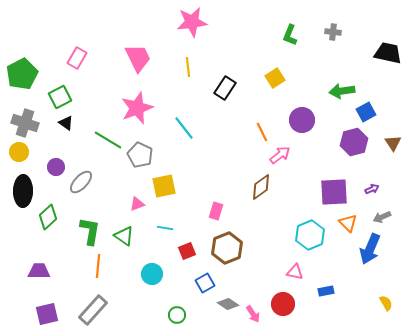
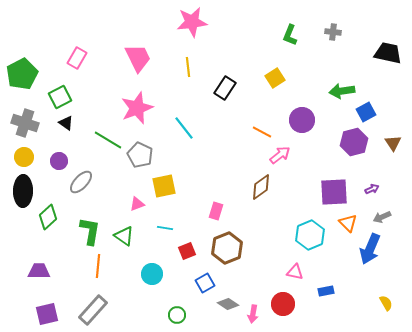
orange line at (262, 132): rotated 36 degrees counterclockwise
yellow circle at (19, 152): moved 5 px right, 5 px down
purple circle at (56, 167): moved 3 px right, 6 px up
pink arrow at (253, 314): rotated 42 degrees clockwise
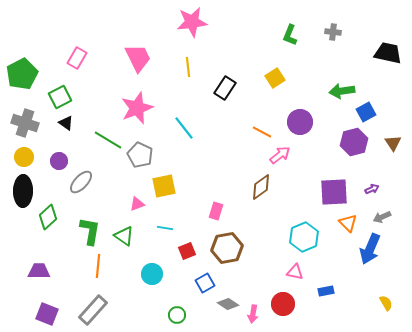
purple circle at (302, 120): moved 2 px left, 2 px down
cyan hexagon at (310, 235): moved 6 px left, 2 px down
brown hexagon at (227, 248): rotated 12 degrees clockwise
purple square at (47, 314): rotated 35 degrees clockwise
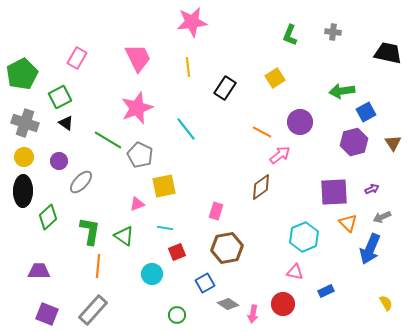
cyan line at (184, 128): moved 2 px right, 1 px down
red square at (187, 251): moved 10 px left, 1 px down
blue rectangle at (326, 291): rotated 14 degrees counterclockwise
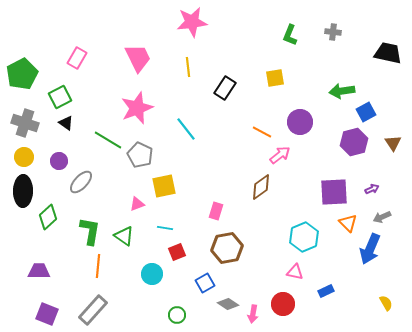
yellow square at (275, 78): rotated 24 degrees clockwise
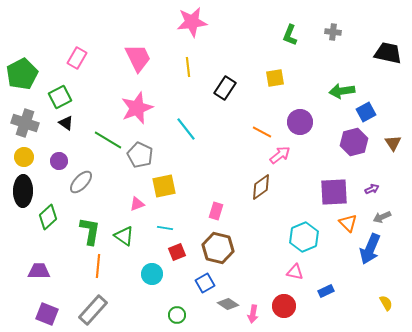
brown hexagon at (227, 248): moved 9 px left; rotated 24 degrees clockwise
red circle at (283, 304): moved 1 px right, 2 px down
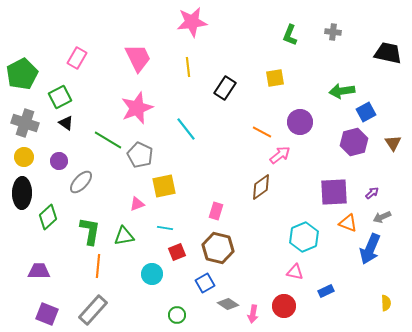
purple arrow at (372, 189): moved 4 px down; rotated 16 degrees counterclockwise
black ellipse at (23, 191): moved 1 px left, 2 px down
orange triangle at (348, 223): rotated 24 degrees counterclockwise
green triangle at (124, 236): rotated 45 degrees counterclockwise
yellow semicircle at (386, 303): rotated 28 degrees clockwise
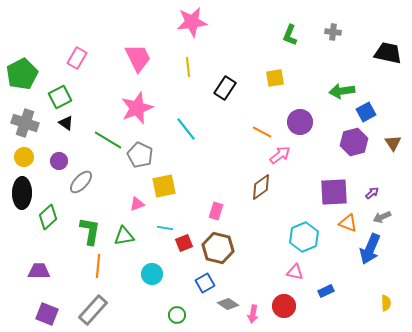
red square at (177, 252): moved 7 px right, 9 px up
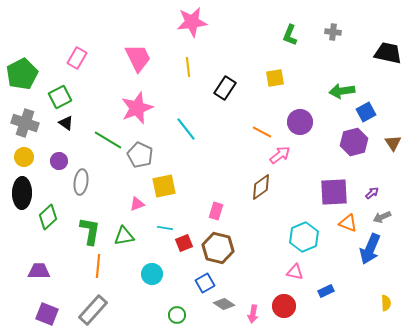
gray ellipse at (81, 182): rotated 35 degrees counterclockwise
gray diamond at (228, 304): moved 4 px left
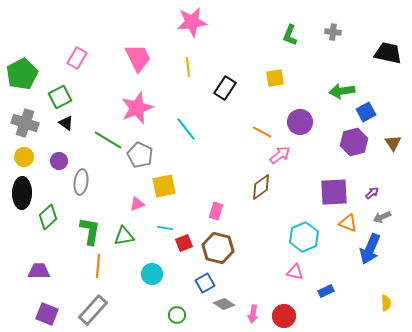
red circle at (284, 306): moved 10 px down
